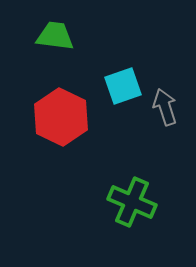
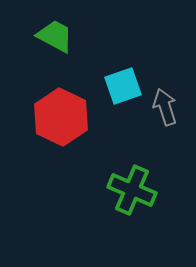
green trapezoid: rotated 21 degrees clockwise
green cross: moved 12 px up
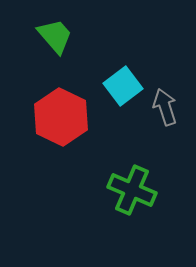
green trapezoid: rotated 21 degrees clockwise
cyan square: rotated 18 degrees counterclockwise
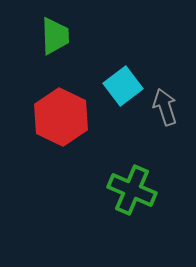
green trapezoid: rotated 39 degrees clockwise
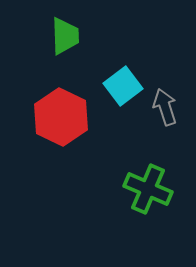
green trapezoid: moved 10 px right
green cross: moved 16 px right, 1 px up
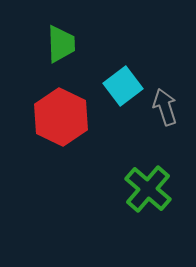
green trapezoid: moved 4 px left, 8 px down
green cross: rotated 18 degrees clockwise
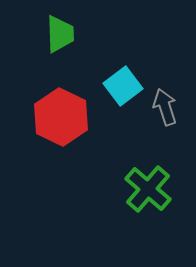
green trapezoid: moved 1 px left, 10 px up
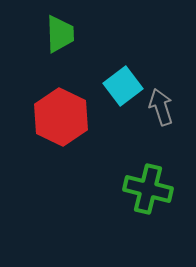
gray arrow: moved 4 px left
green cross: rotated 27 degrees counterclockwise
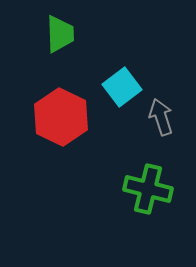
cyan square: moved 1 px left, 1 px down
gray arrow: moved 10 px down
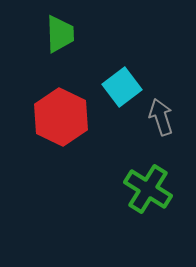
green cross: rotated 18 degrees clockwise
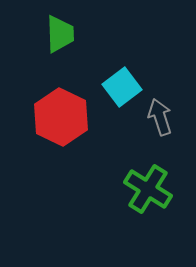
gray arrow: moved 1 px left
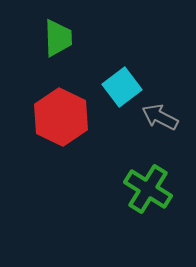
green trapezoid: moved 2 px left, 4 px down
gray arrow: rotated 45 degrees counterclockwise
